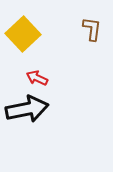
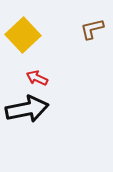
brown L-shape: rotated 110 degrees counterclockwise
yellow square: moved 1 px down
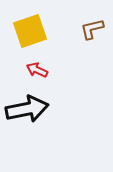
yellow square: moved 7 px right, 4 px up; rotated 24 degrees clockwise
red arrow: moved 8 px up
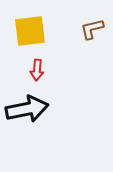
yellow square: rotated 12 degrees clockwise
red arrow: rotated 110 degrees counterclockwise
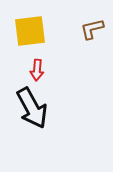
black arrow: moved 5 px right, 1 px up; rotated 72 degrees clockwise
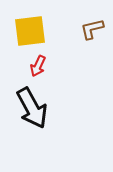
red arrow: moved 1 px right, 4 px up; rotated 20 degrees clockwise
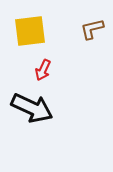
red arrow: moved 5 px right, 4 px down
black arrow: rotated 36 degrees counterclockwise
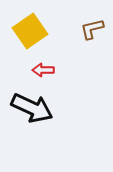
yellow square: rotated 28 degrees counterclockwise
red arrow: rotated 65 degrees clockwise
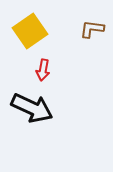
brown L-shape: rotated 20 degrees clockwise
red arrow: rotated 80 degrees counterclockwise
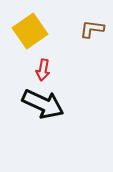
black arrow: moved 11 px right, 4 px up
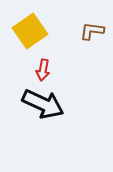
brown L-shape: moved 2 px down
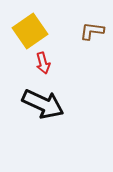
red arrow: moved 7 px up; rotated 25 degrees counterclockwise
